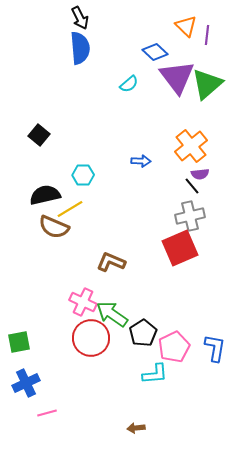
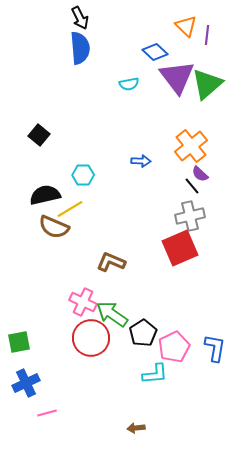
cyan semicircle: rotated 30 degrees clockwise
purple semicircle: rotated 48 degrees clockwise
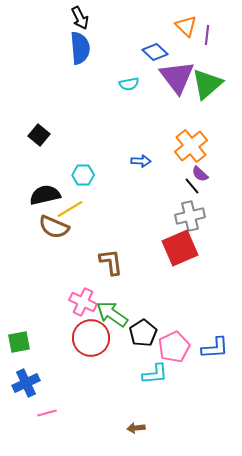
brown L-shape: rotated 60 degrees clockwise
blue L-shape: rotated 76 degrees clockwise
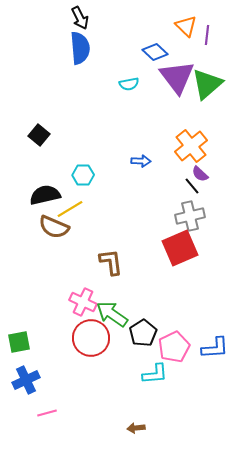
blue cross: moved 3 px up
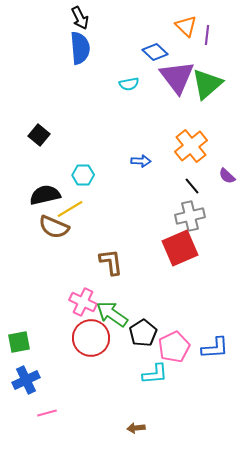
purple semicircle: moved 27 px right, 2 px down
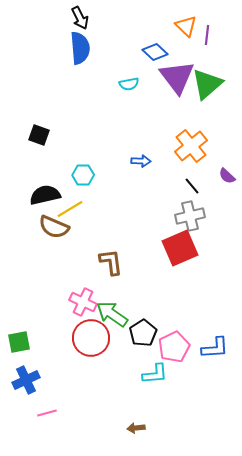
black square: rotated 20 degrees counterclockwise
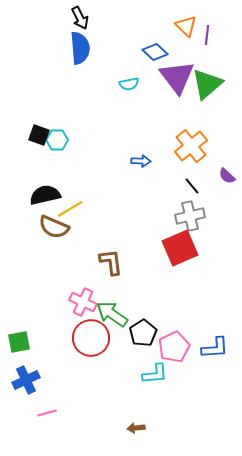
cyan hexagon: moved 26 px left, 35 px up
